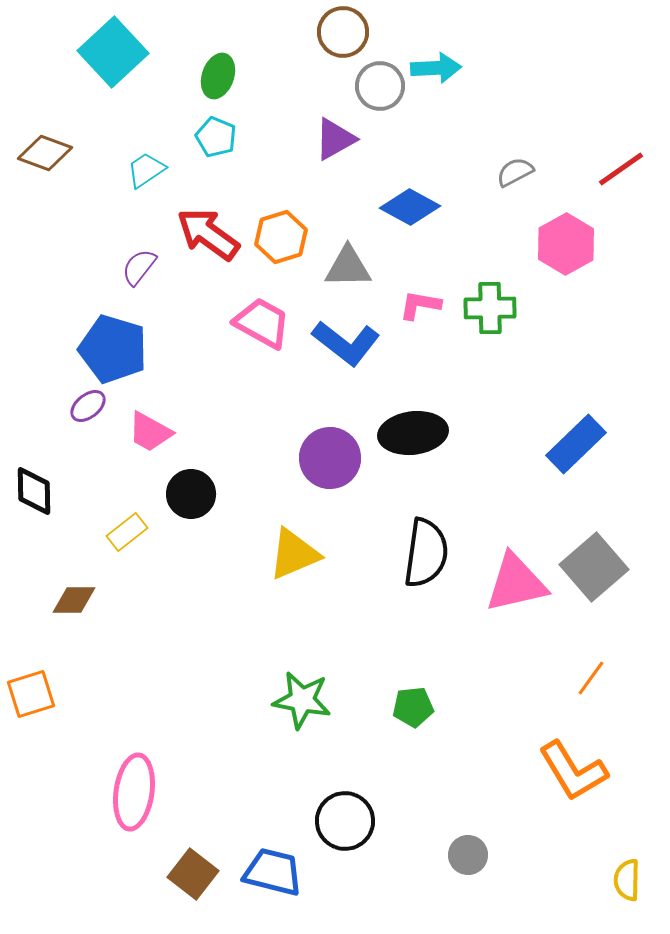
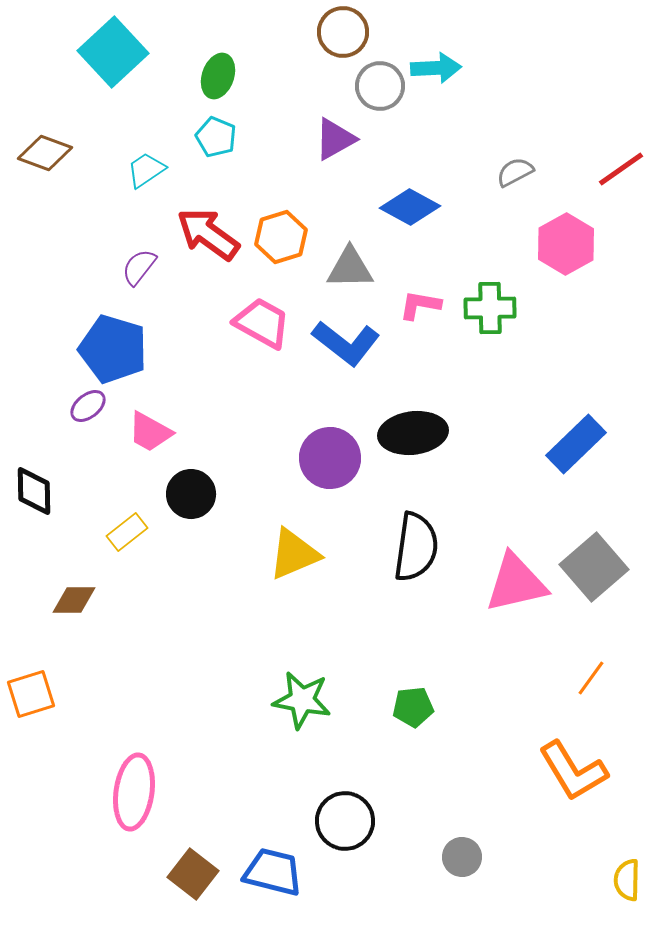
gray triangle at (348, 267): moved 2 px right, 1 px down
black semicircle at (426, 553): moved 10 px left, 6 px up
gray circle at (468, 855): moved 6 px left, 2 px down
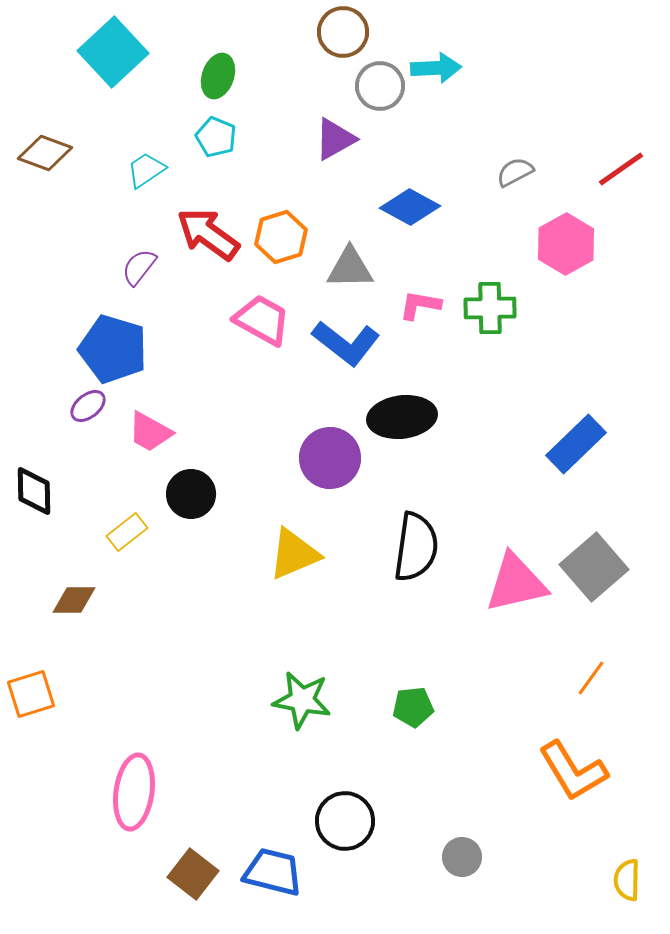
pink trapezoid at (262, 323): moved 3 px up
black ellipse at (413, 433): moved 11 px left, 16 px up
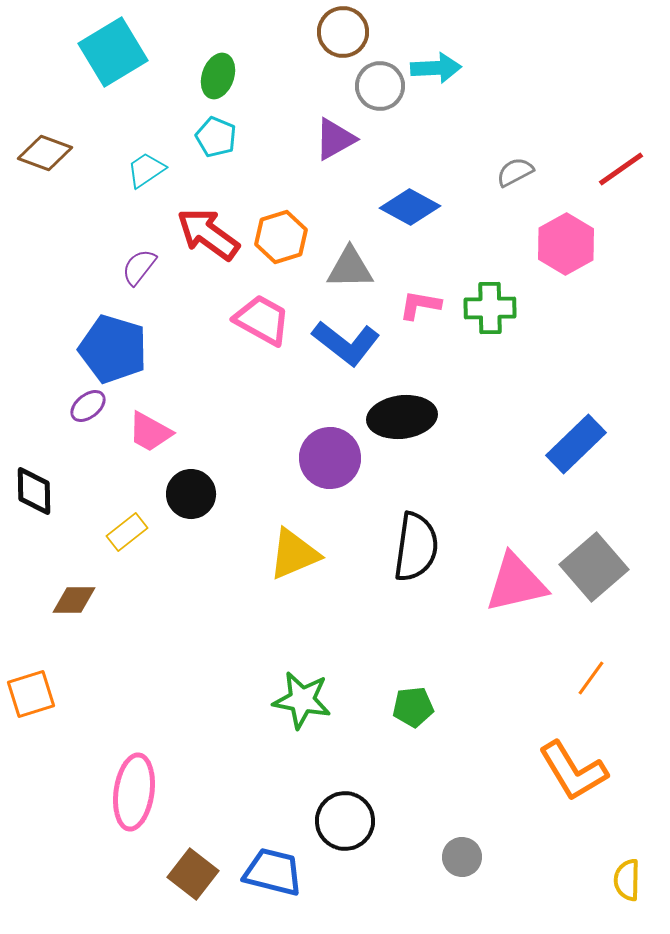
cyan square at (113, 52): rotated 12 degrees clockwise
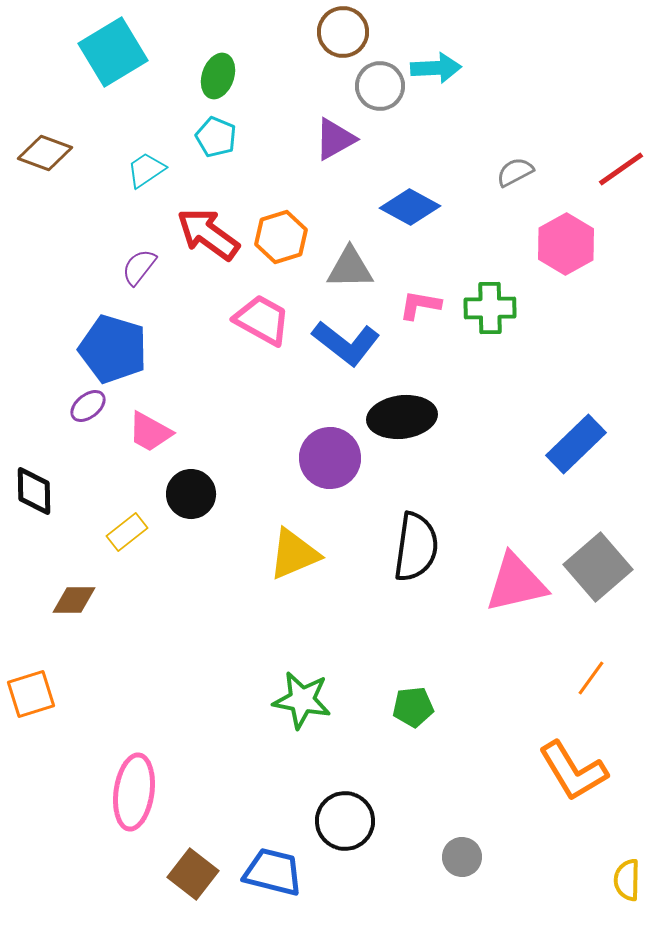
gray square at (594, 567): moved 4 px right
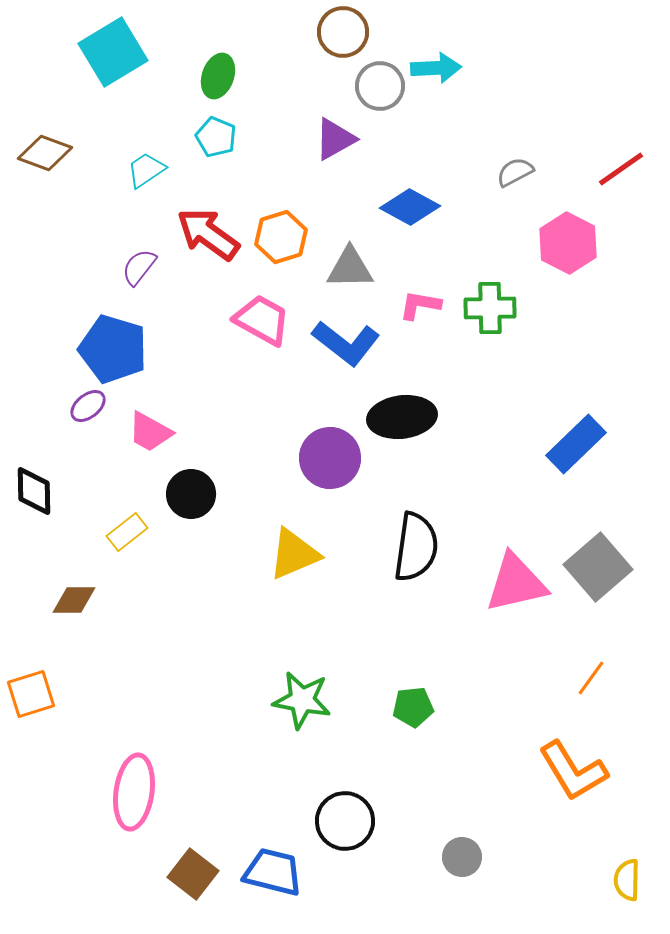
pink hexagon at (566, 244): moved 2 px right, 1 px up; rotated 4 degrees counterclockwise
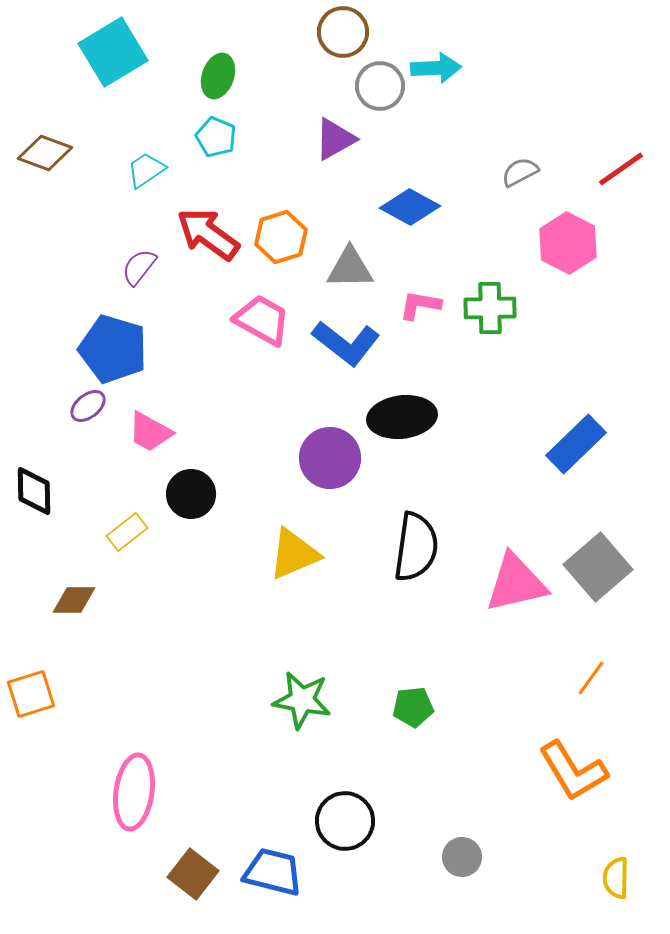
gray semicircle at (515, 172): moved 5 px right
yellow semicircle at (627, 880): moved 11 px left, 2 px up
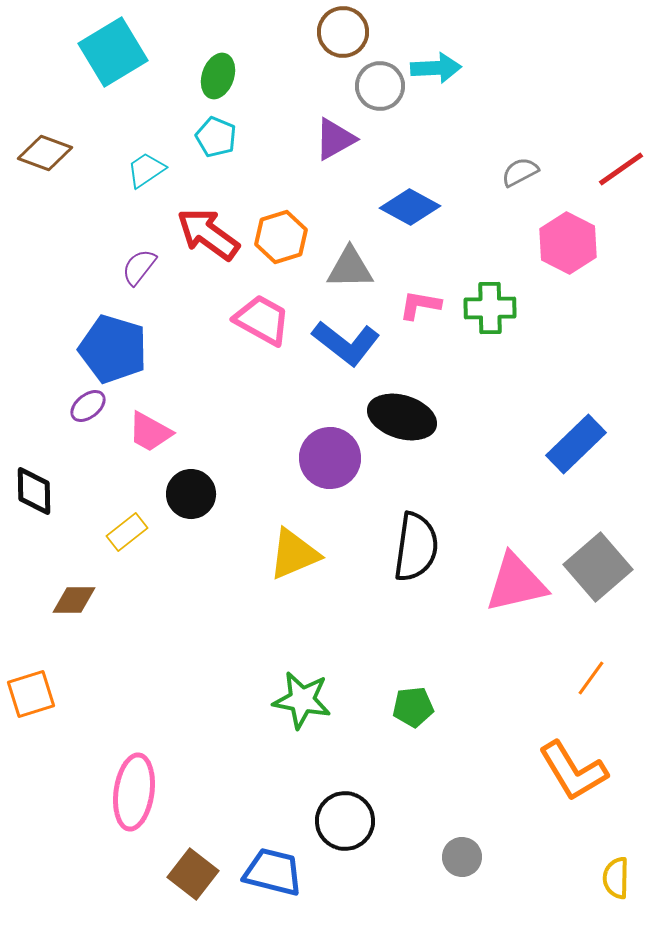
black ellipse at (402, 417): rotated 24 degrees clockwise
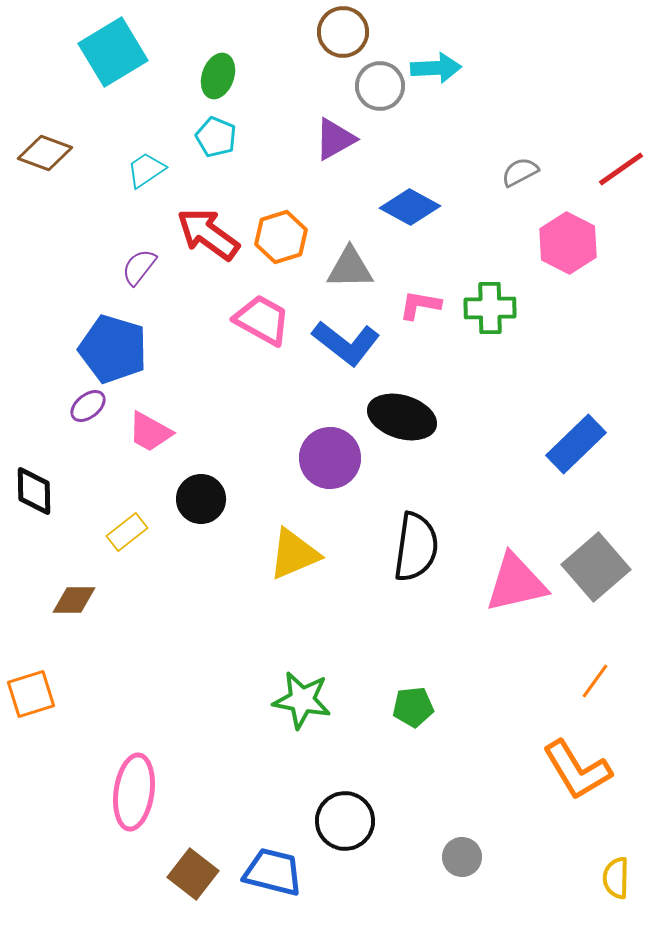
black circle at (191, 494): moved 10 px right, 5 px down
gray square at (598, 567): moved 2 px left
orange line at (591, 678): moved 4 px right, 3 px down
orange L-shape at (573, 771): moved 4 px right, 1 px up
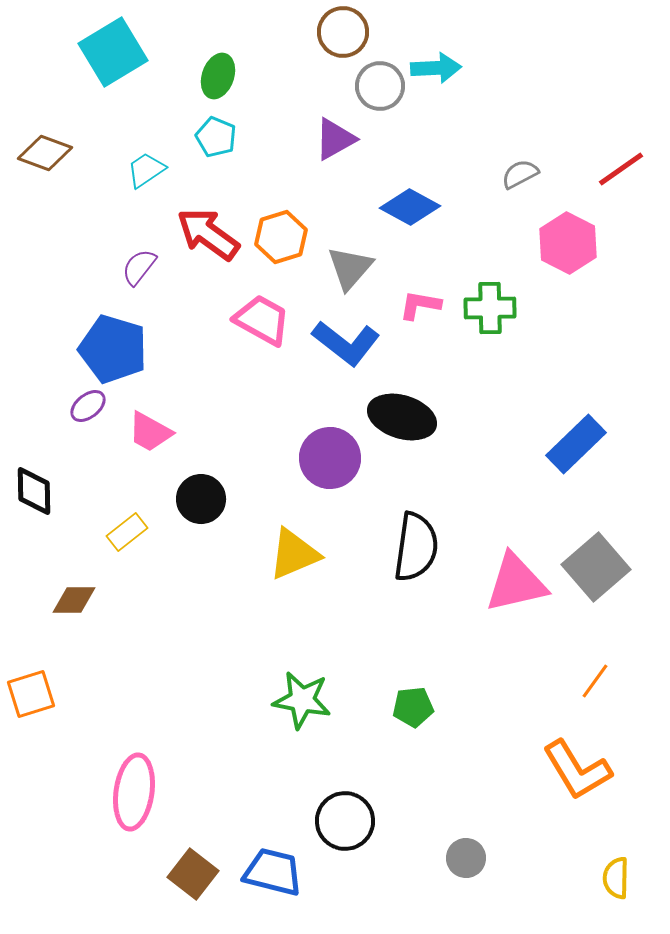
gray semicircle at (520, 172): moved 2 px down
gray triangle at (350, 268): rotated 48 degrees counterclockwise
gray circle at (462, 857): moved 4 px right, 1 px down
